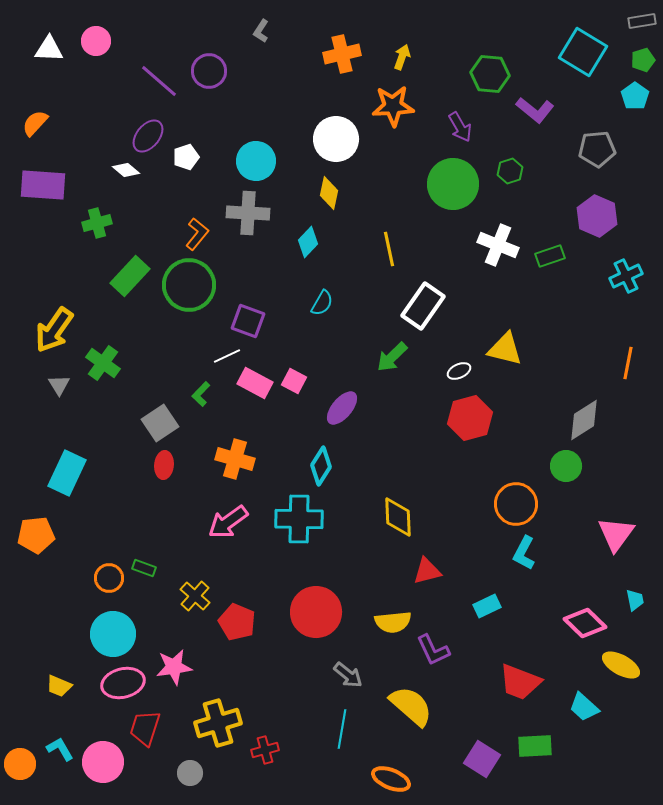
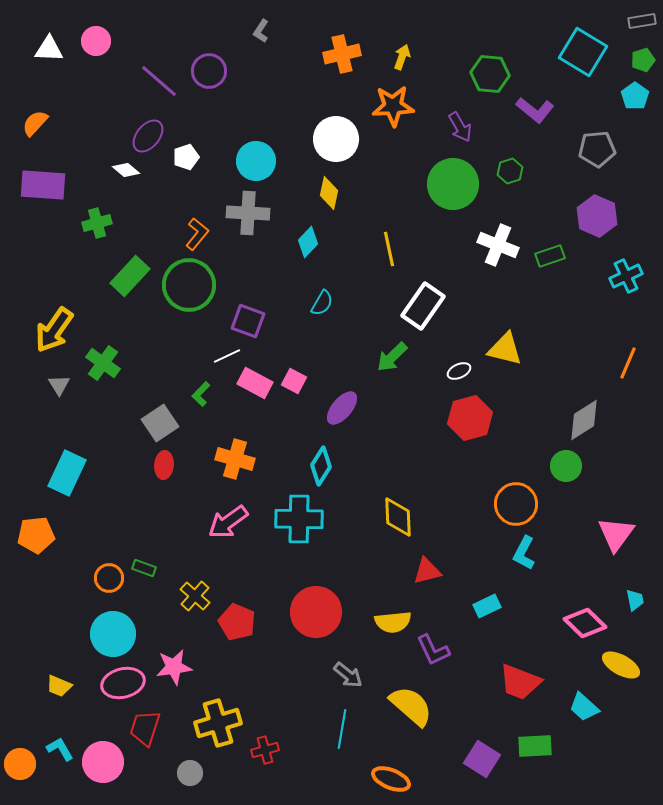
orange line at (628, 363): rotated 12 degrees clockwise
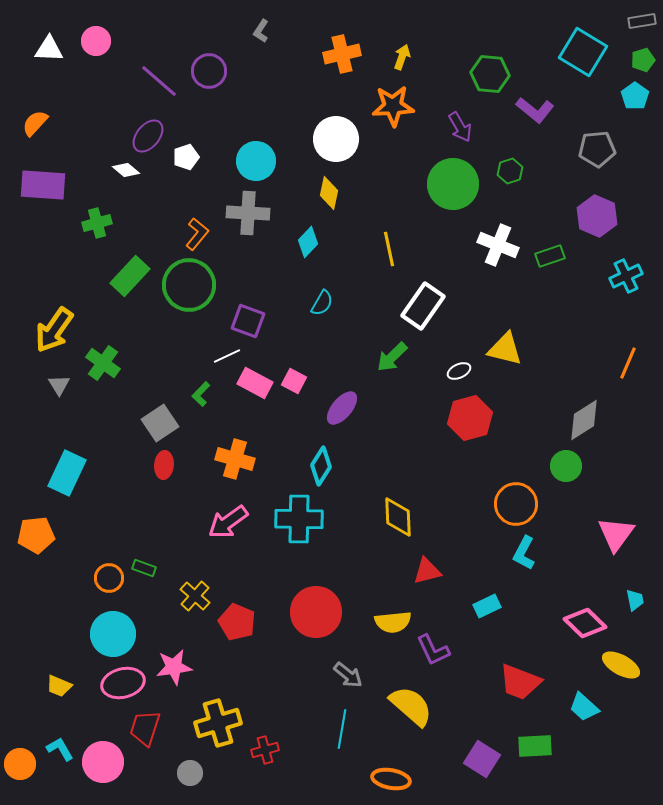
orange ellipse at (391, 779): rotated 12 degrees counterclockwise
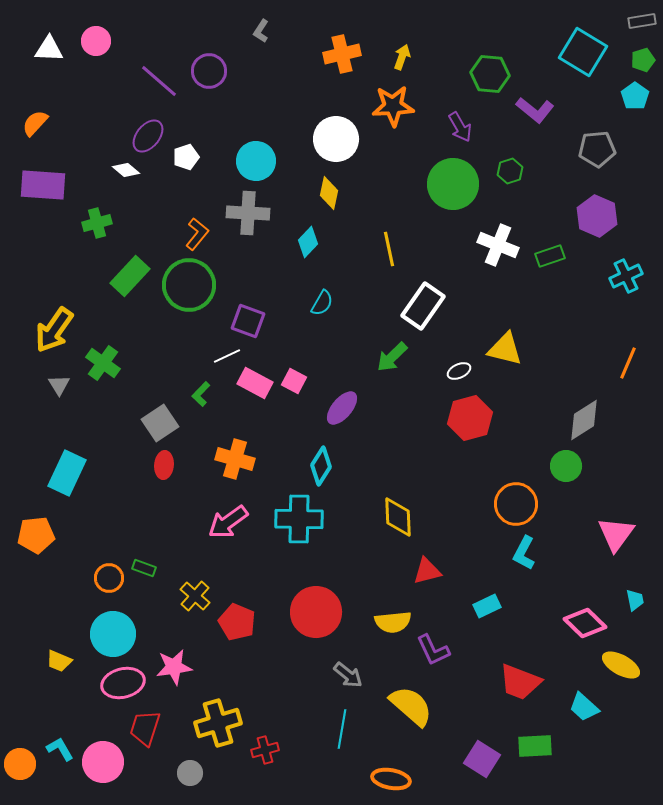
yellow trapezoid at (59, 686): moved 25 px up
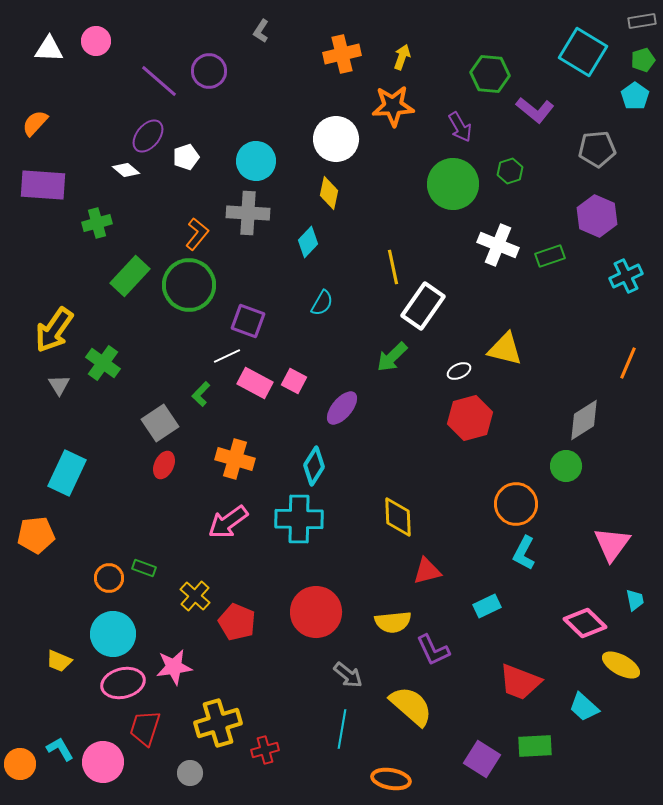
yellow line at (389, 249): moved 4 px right, 18 px down
red ellipse at (164, 465): rotated 20 degrees clockwise
cyan diamond at (321, 466): moved 7 px left
pink triangle at (616, 534): moved 4 px left, 10 px down
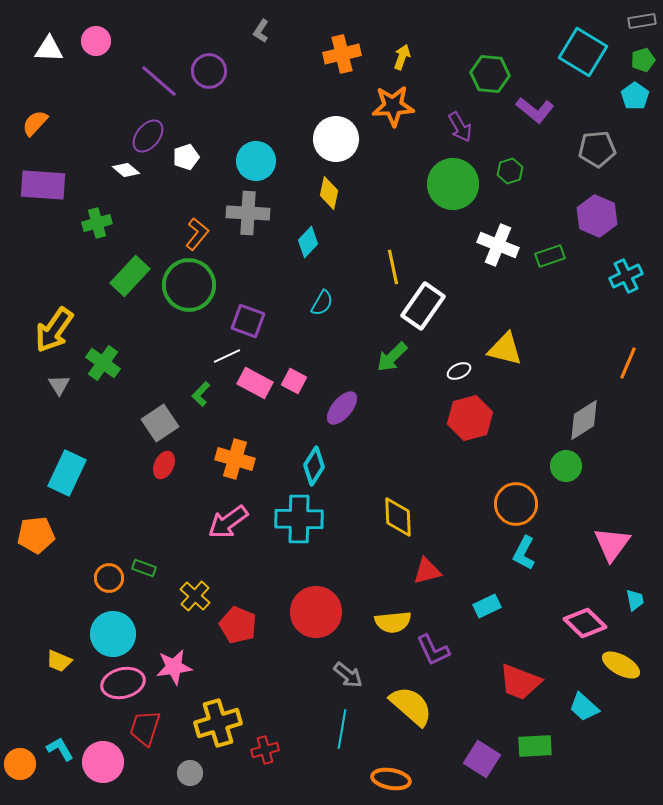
red pentagon at (237, 622): moved 1 px right, 3 px down
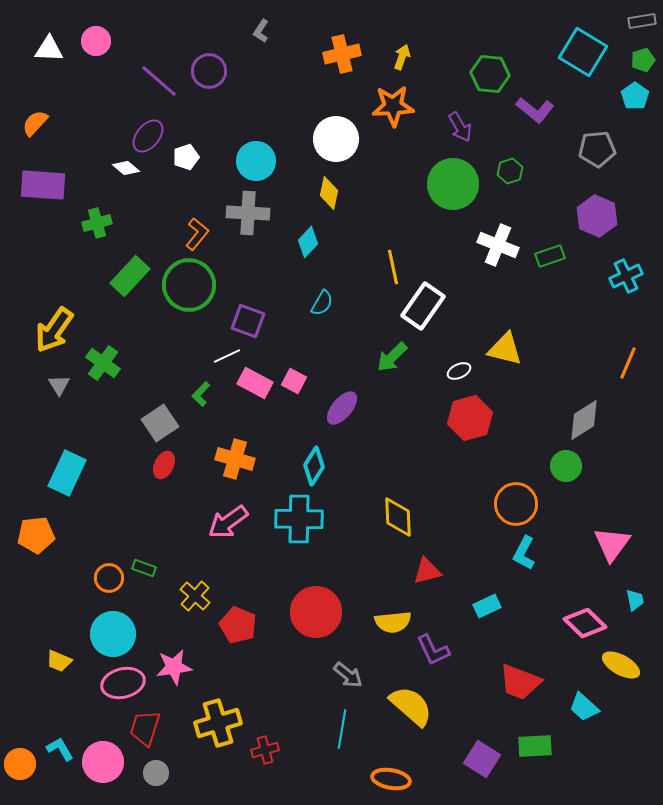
white diamond at (126, 170): moved 2 px up
gray circle at (190, 773): moved 34 px left
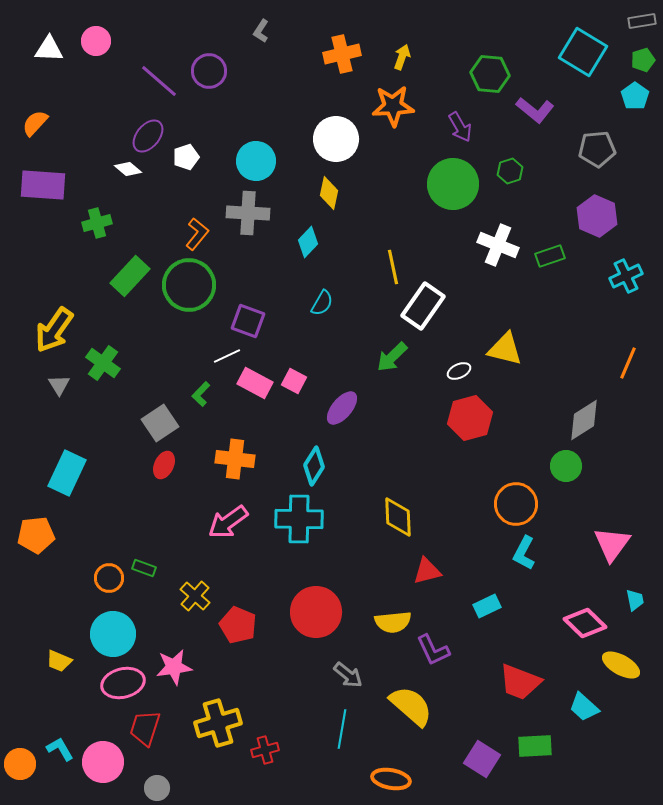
white diamond at (126, 168): moved 2 px right, 1 px down
orange cross at (235, 459): rotated 9 degrees counterclockwise
gray circle at (156, 773): moved 1 px right, 15 px down
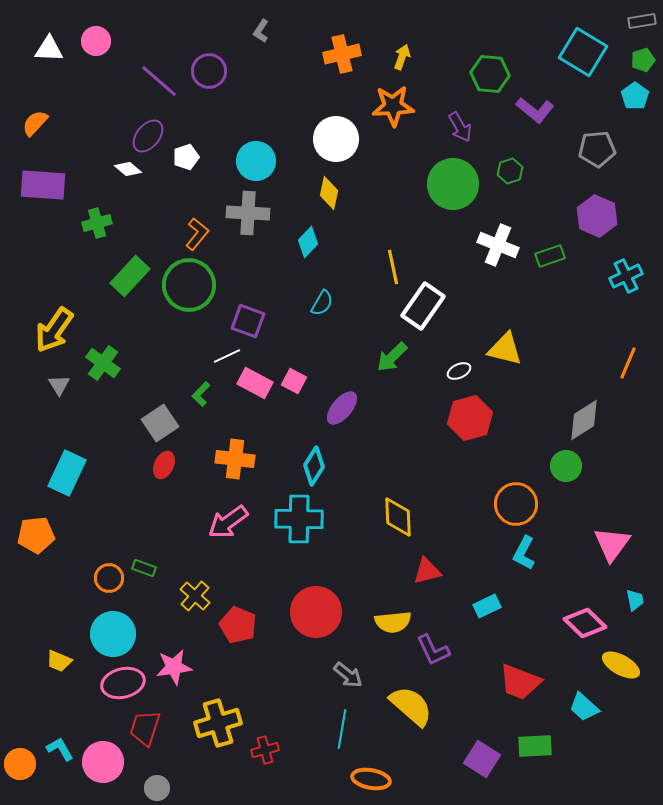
orange ellipse at (391, 779): moved 20 px left
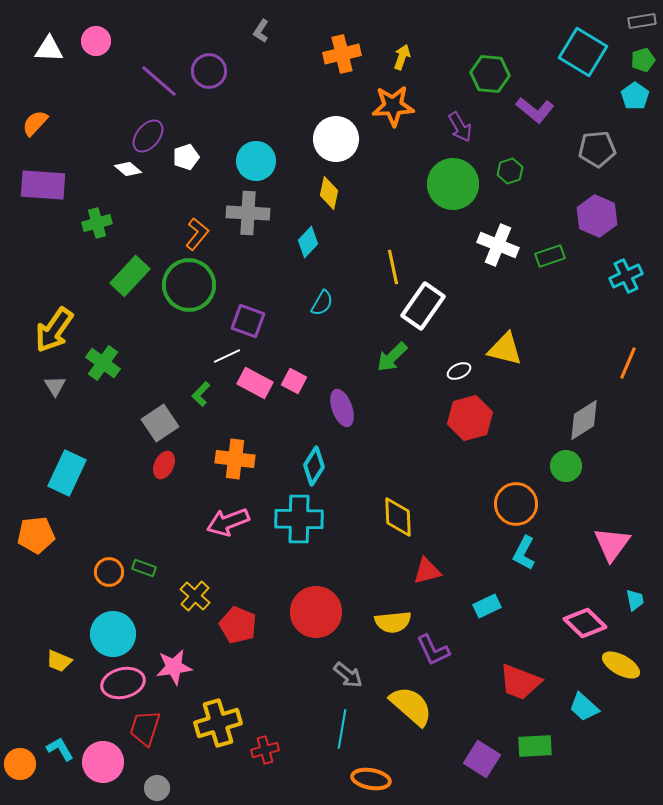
gray triangle at (59, 385): moved 4 px left, 1 px down
purple ellipse at (342, 408): rotated 60 degrees counterclockwise
pink arrow at (228, 522): rotated 15 degrees clockwise
orange circle at (109, 578): moved 6 px up
